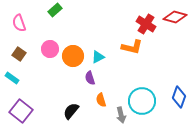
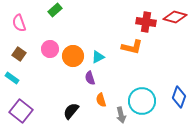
red cross: moved 2 px up; rotated 24 degrees counterclockwise
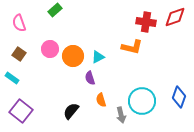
red diamond: rotated 35 degrees counterclockwise
